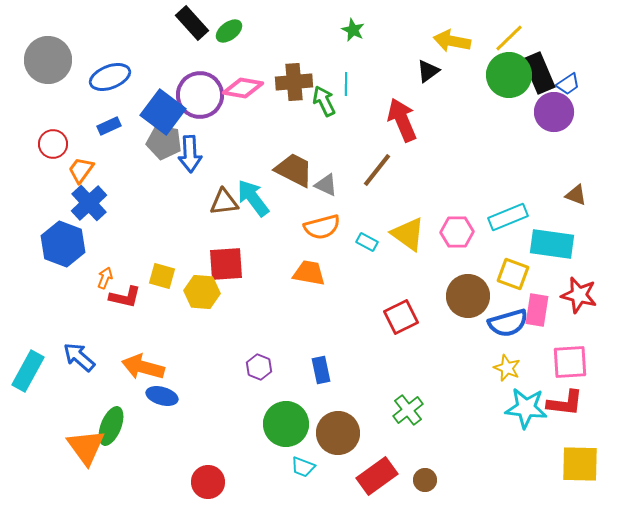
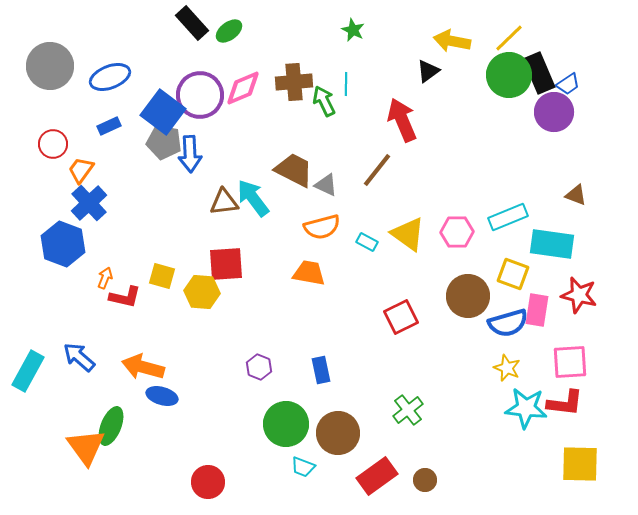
gray circle at (48, 60): moved 2 px right, 6 px down
pink diamond at (243, 88): rotated 33 degrees counterclockwise
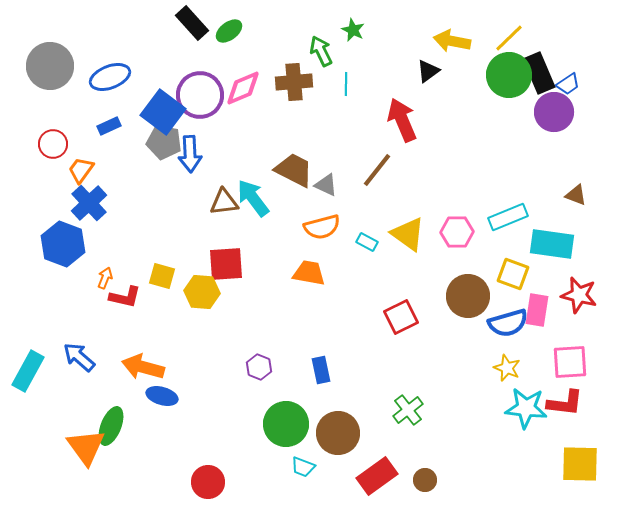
green arrow at (324, 101): moved 3 px left, 50 px up
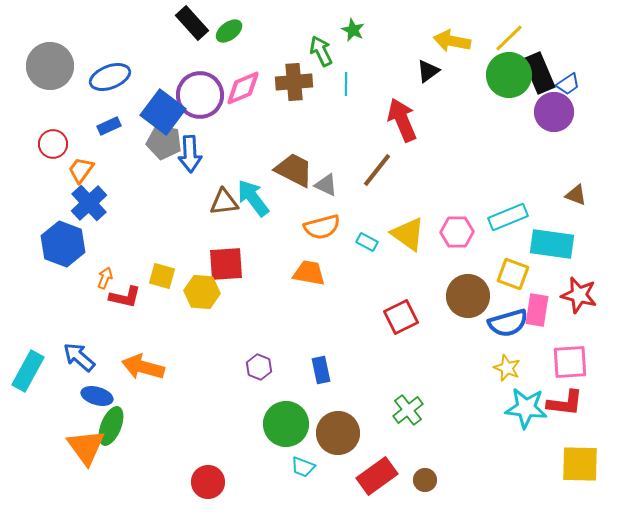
blue ellipse at (162, 396): moved 65 px left
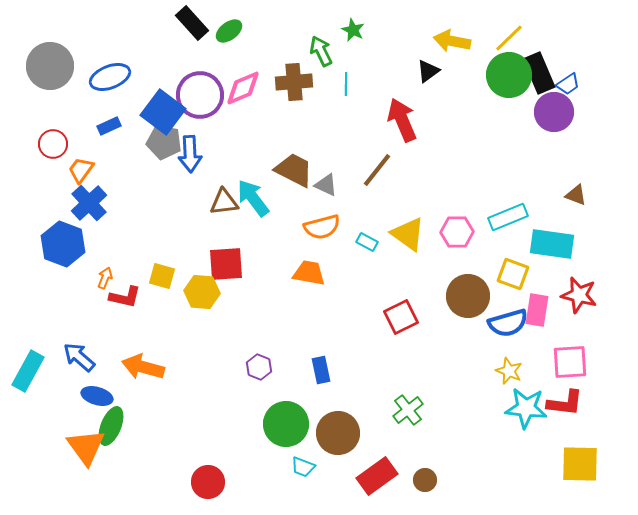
yellow star at (507, 368): moved 2 px right, 3 px down
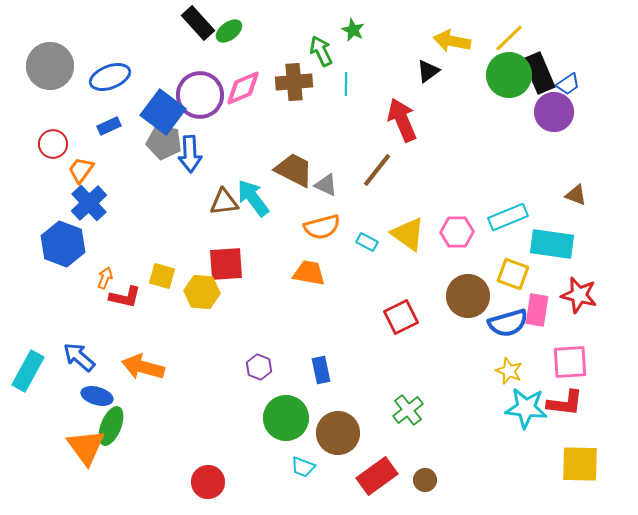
black rectangle at (192, 23): moved 6 px right
green circle at (286, 424): moved 6 px up
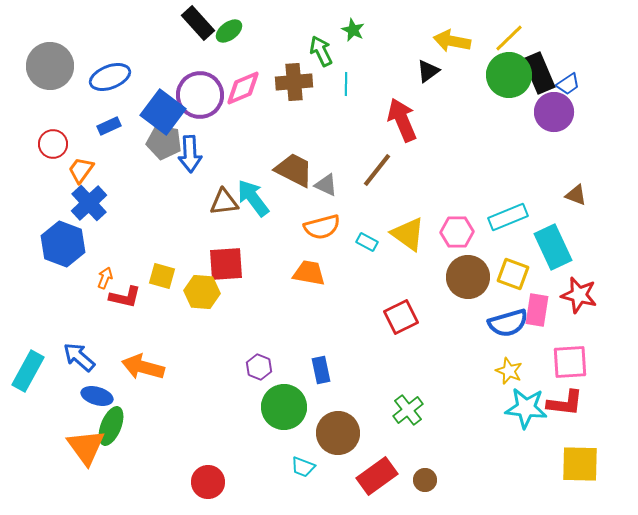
cyan rectangle at (552, 244): moved 1 px right, 3 px down; rotated 57 degrees clockwise
brown circle at (468, 296): moved 19 px up
green circle at (286, 418): moved 2 px left, 11 px up
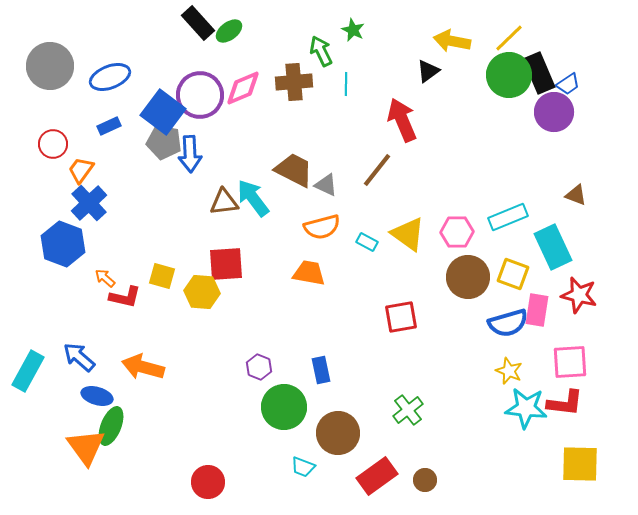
orange arrow at (105, 278): rotated 70 degrees counterclockwise
red square at (401, 317): rotated 16 degrees clockwise
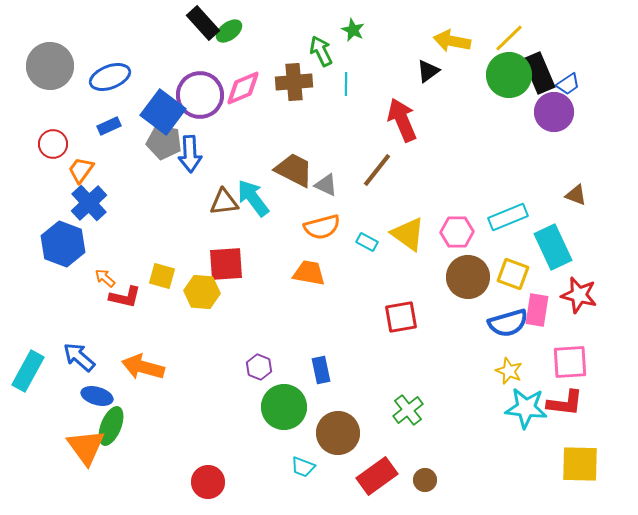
black rectangle at (198, 23): moved 5 px right
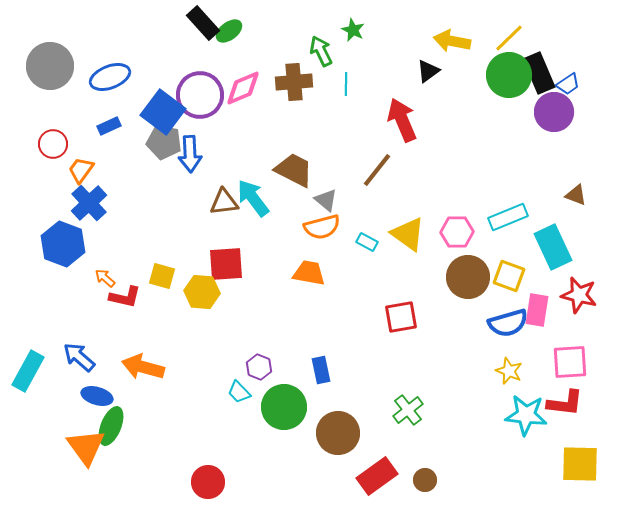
gray triangle at (326, 185): moved 15 px down; rotated 15 degrees clockwise
yellow square at (513, 274): moved 4 px left, 2 px down
cyan star at (526, 408): moved 7 px down
cyan trapezoid at (303, 467): moved 64 px left, 75 px up; rotated 25 degrees clockwise
